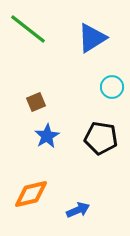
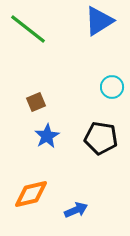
blue triangle: moved 7 px right, 17 px up
blue arrow: moved 2 px left
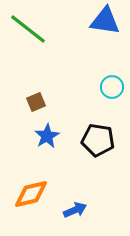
blue triangle: moved 6 px right; rotated 40 degrees clockwise
black pentagon: moved 3 px left, 2 px down
blue arrow: moved 1 px left
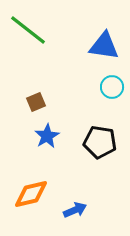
blue triangle: moved 1 px left, 25 px down
green line: moved 1 px down
black pentagon: moved 2 px right, 2 px down
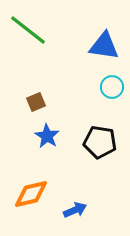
blue star: rotated 10 degrees counterclockwise
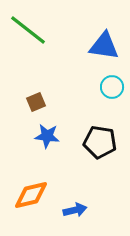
blue star: rotated 25 degrees counterclockwise
orange diamond: moved 1 px down
blue arrow: rotated 10 degrees clockwise
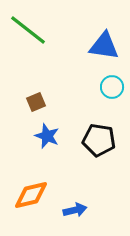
blue star: rotated 15 degrees clockwise
black pentagon: moved 1 px left, 2 px up
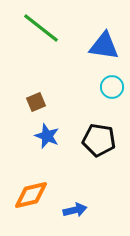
green line: moved 13 px right, 2 px up
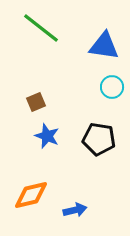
black pentagon: moved 1 px up
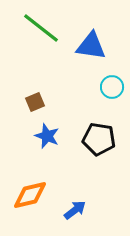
blue triangle: moved 13 px left
brown square: moved 1 px left
orange diamond: moved 1 px left
blue arrow: rotated 25 degrees counterclockwise
